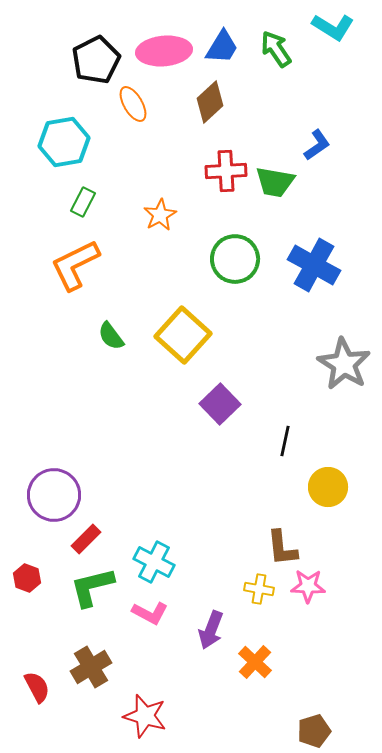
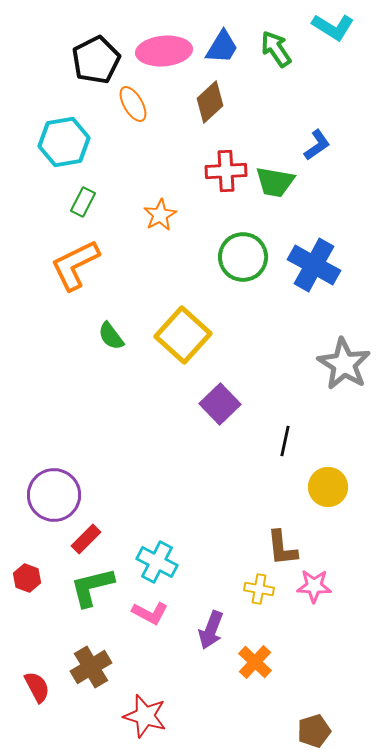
green circle: moved 8 px right, 2 px up
cyan cross: moved 3 px right
pink star: moved 6 px right
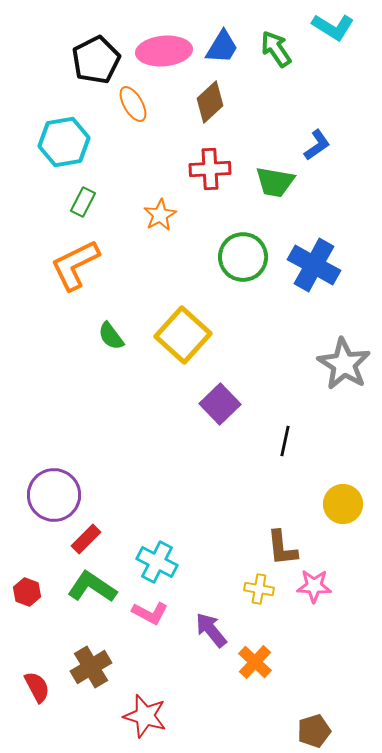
red cross: moved 16 px left, 2 px up
yellow circle: moved 15 px right, 17 px down
red hexagon: moved 14 px down
green L-shape: rotated 48 degrees clockwise
purple arrow: rotated 120 degrees clockwise
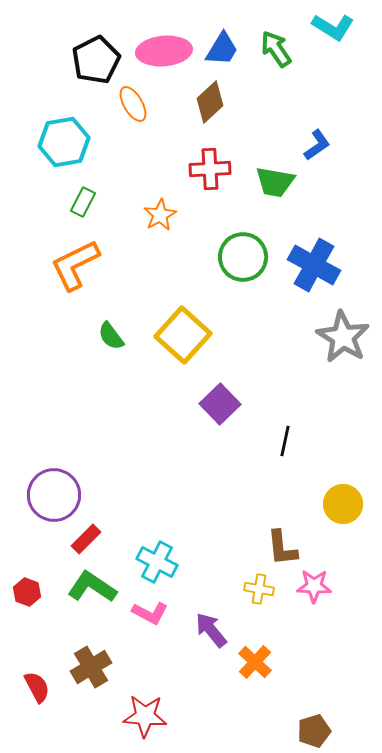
blue trapezoid: moved 2 px down
gray star: moved 1 px left, 27 px up
red star: rotated 12 degrees counterclockwise
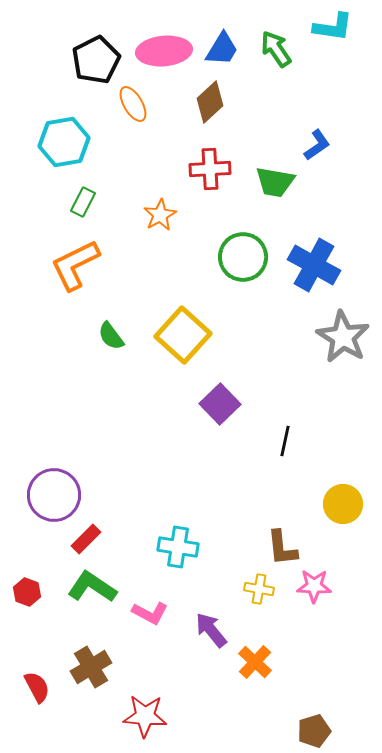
cyan L-shape: rotated 24 degrees counterclockwise
cyan cross: moved 21 px right, 15 px up; rotated 18 degrees counterclockwise
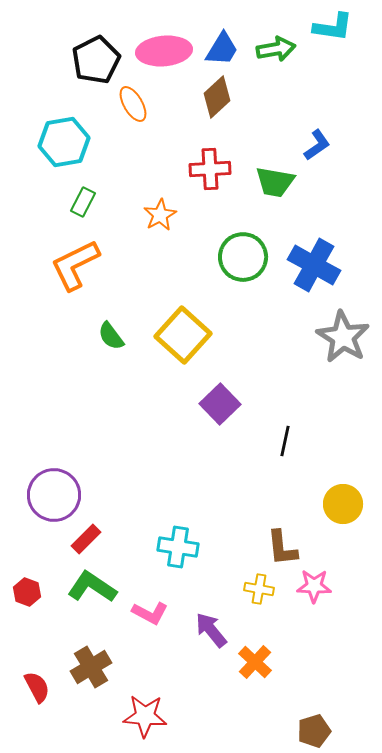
green arrow: rotated 114 degrees clockwise
brown diamond: moved 7 px right, 5 px up
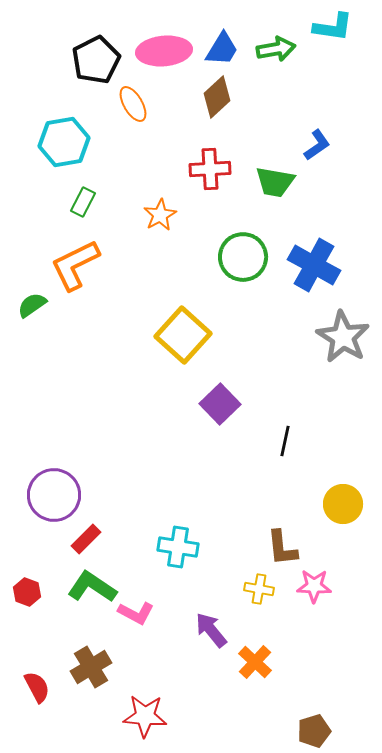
green semicircle: moved 79 px left, 31 px up; rotated 92 degrees clockwise
pink L-shape: moved 14 px left
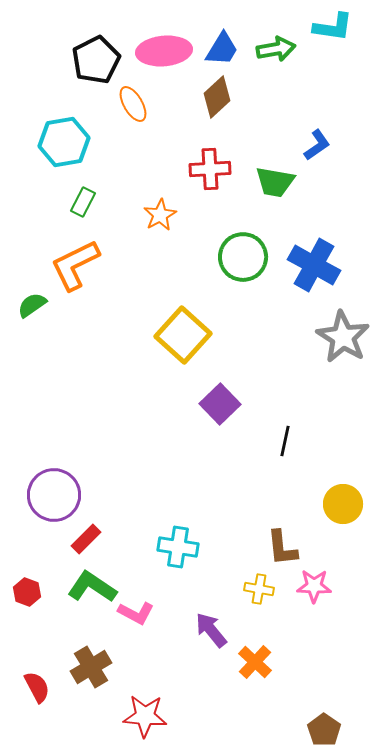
brown pentagon: moved 10 px right, 1 px up; rotated 20 degrees counterclockwise
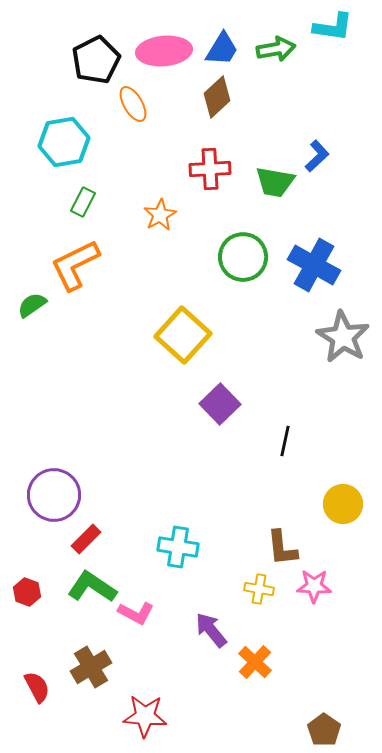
blue L-shape: moved 11 px down; rotated 8 degrees counterclockwise
